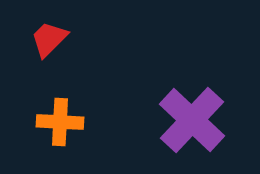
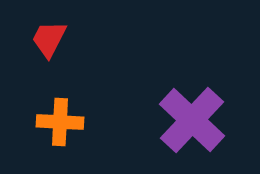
red trapezoid: rotated 18 degrees counterclockwise
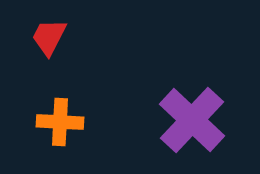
red trapezoid: moved 2 px up
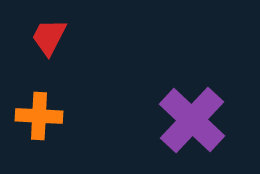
orange cross: moved 21 px left, 6 px up
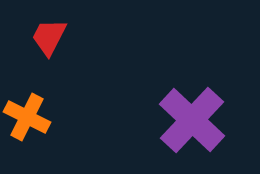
orange cross: moved 12 px left, 1 px down; rotated 24 degrees clockwise
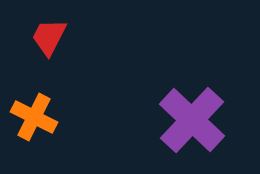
orange cross: moved 7 px right
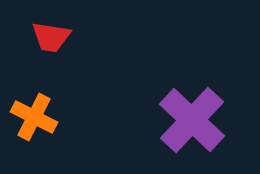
red trapezoid: moved 2 px right; rotated 108 degrees counterclockwise
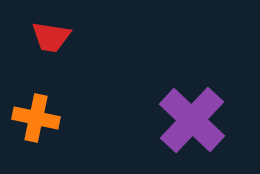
orange cross: moved 2 px right, 1 px down; rotated 15 degrees counterclockwise
